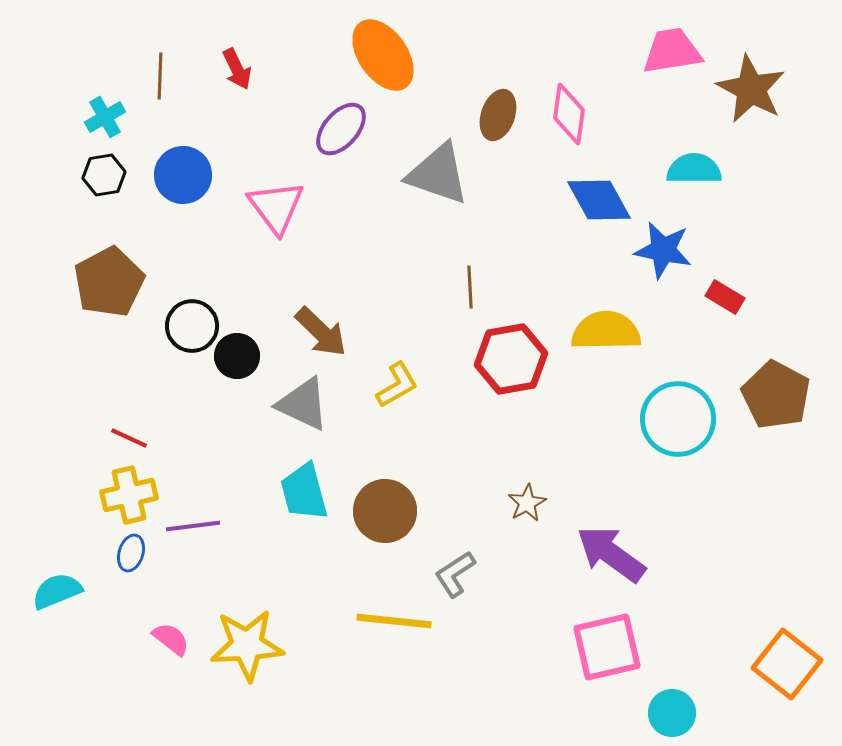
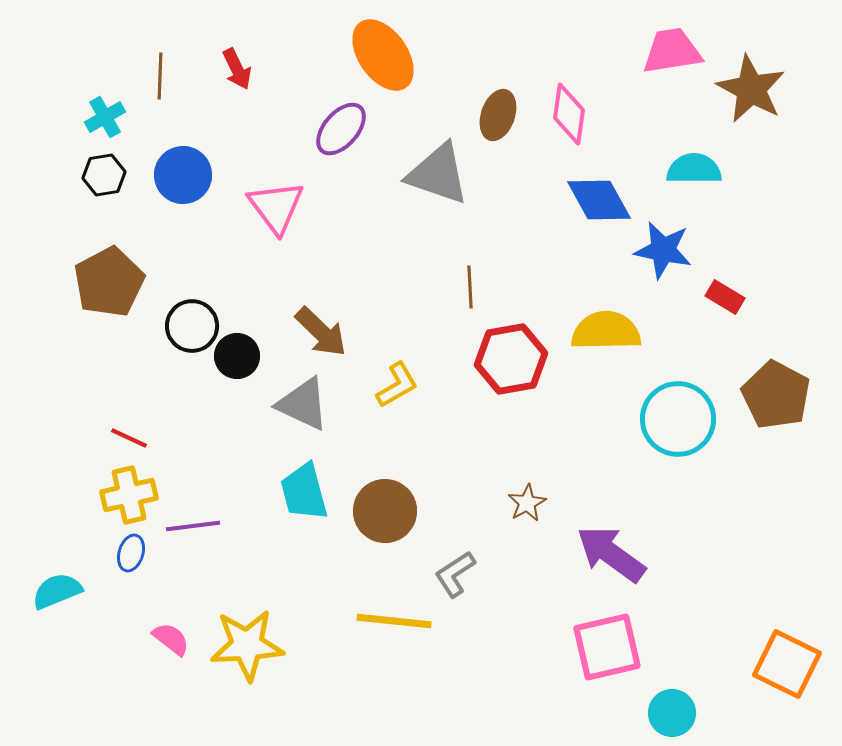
orange square at (787, 664): rotated 12 degrees counterclockwise
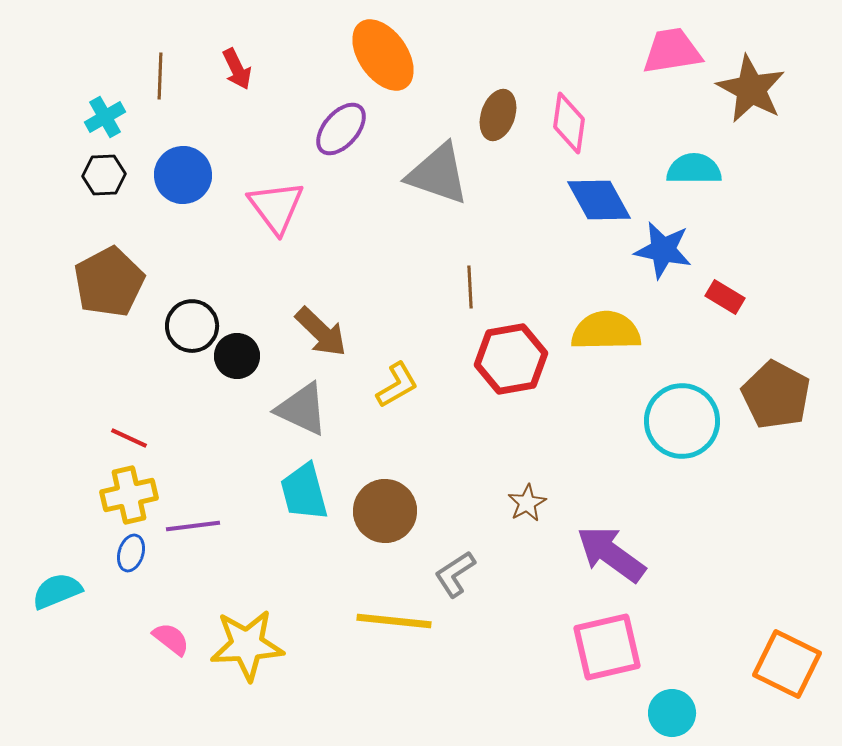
pink diamond at (569, 114): moved 9 px down
black hexagon at (104, 175): rotated 6 degrees clockwise
gray triangle at (303, 404): moved 1 px left, 5 px down
cyan circle at (678, 419): moved 4 px right, 2 px down
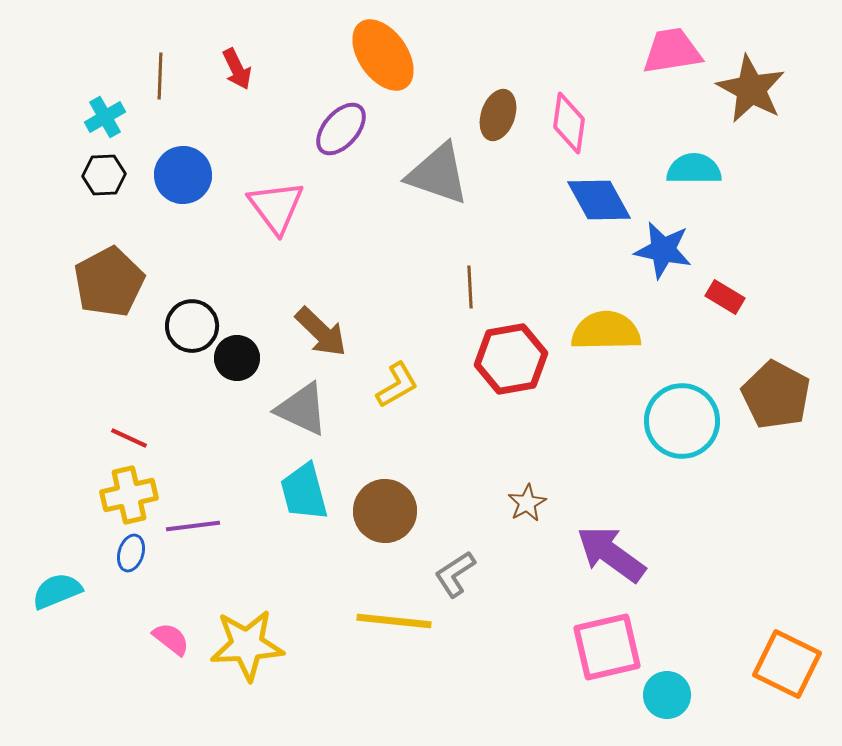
black circle at (237, 356): moved 2 px down
cyan circle at (672, 713): moved 5 px left, 18 px up
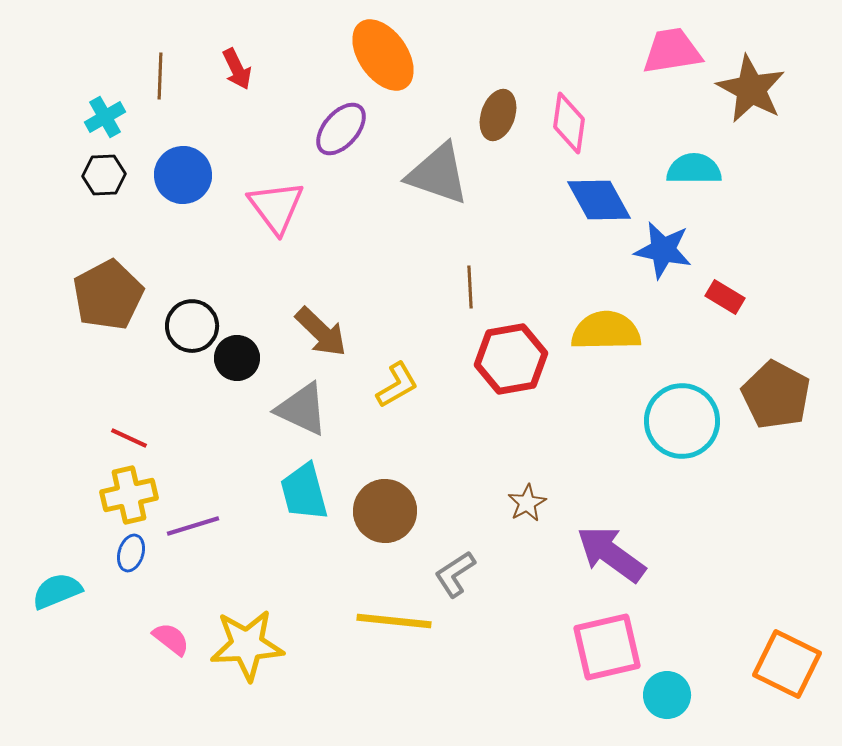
brown pentagon at (109, 282): moved 1 px left, 13 px down
purple line at (193, 526): rotated 10 degrees counterclockwise
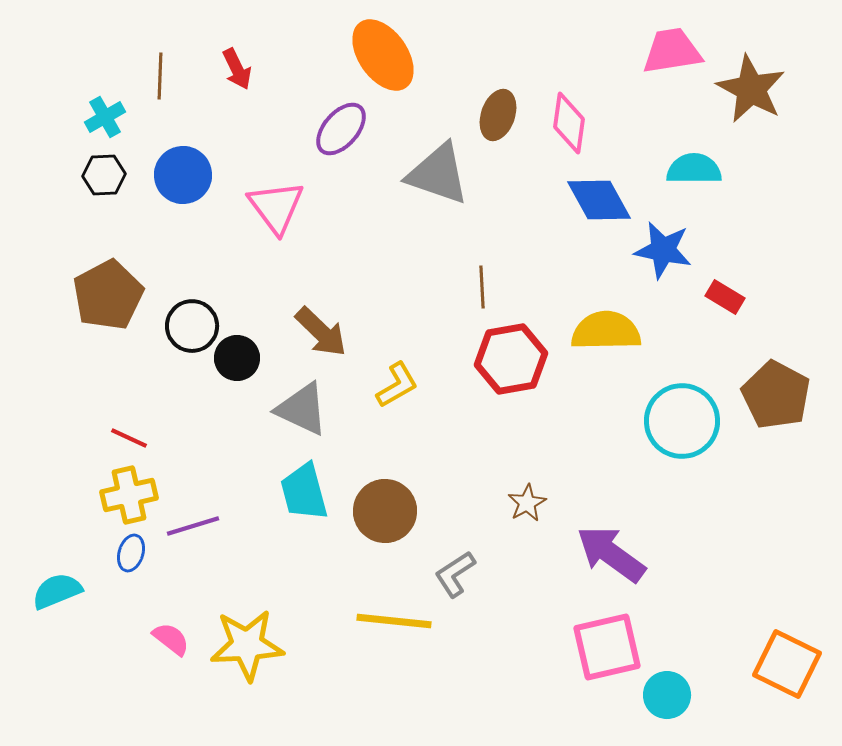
brown line at (470, 287): moved 12 px right
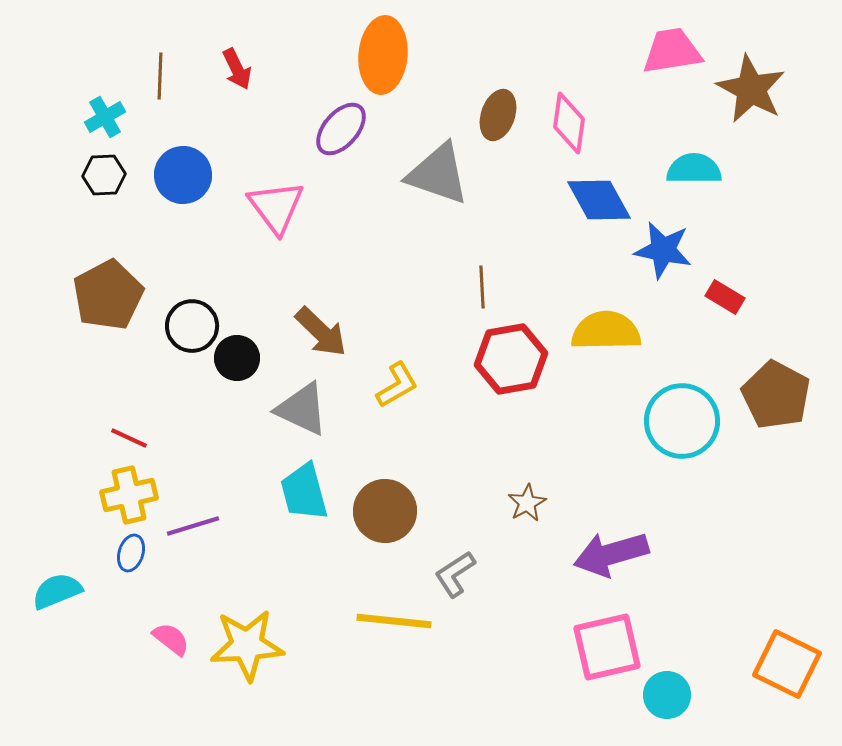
orange ellipse at (383, 55): rotated 40 degrees clockwise
purple arrow at (611, 554): rotated 52 degrees counterclockwise
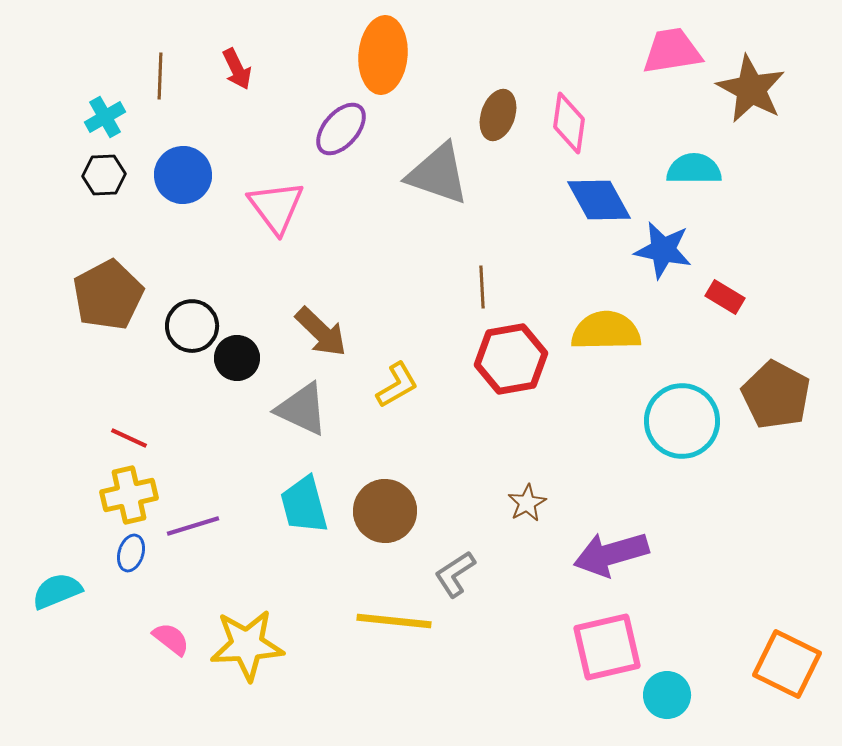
cyan trapezoid at (304, 492): moved 13 px down
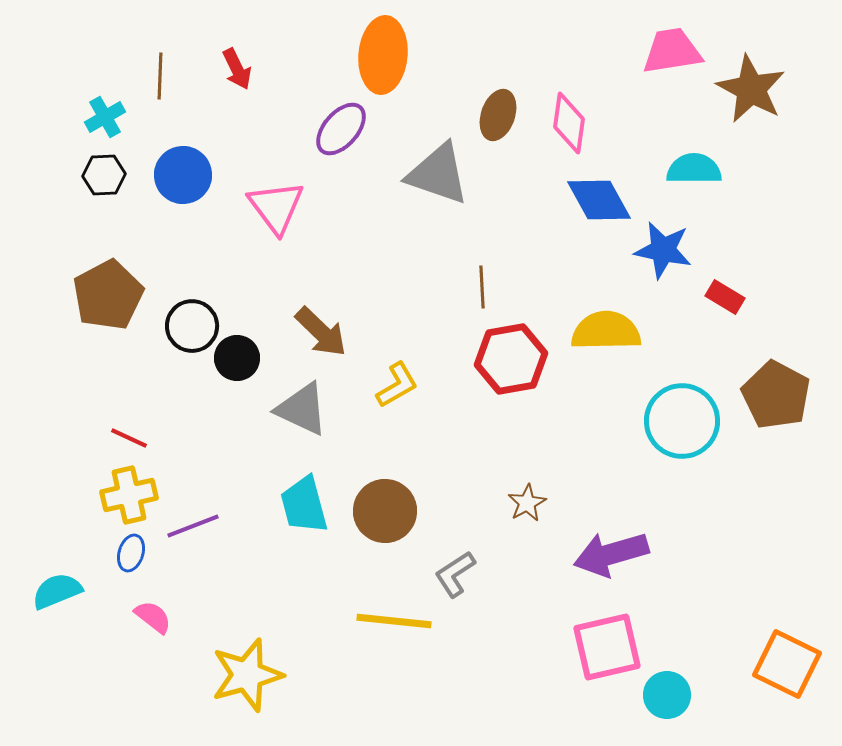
purple line at (193, 526): rotated 4 degrees counterclockwise
pink semicircle at (171, 639): moved 18 px left, 22 px up
yellow star at (247, 645): moved 30 px down; rotated 12 degrees counterclockwise
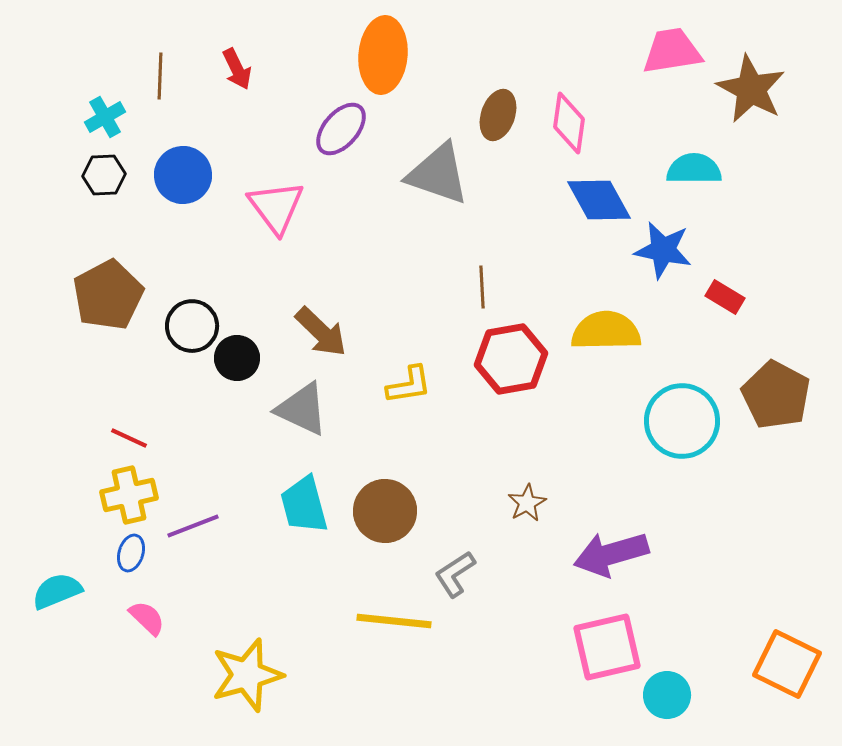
yellow L-shape at (397, 385): moved 12 px right; rotated 21 degrees clockwise
pink semicircle at (153, 617): moved 6 px left, 1 px down; rotated 6 degrees clockwise
